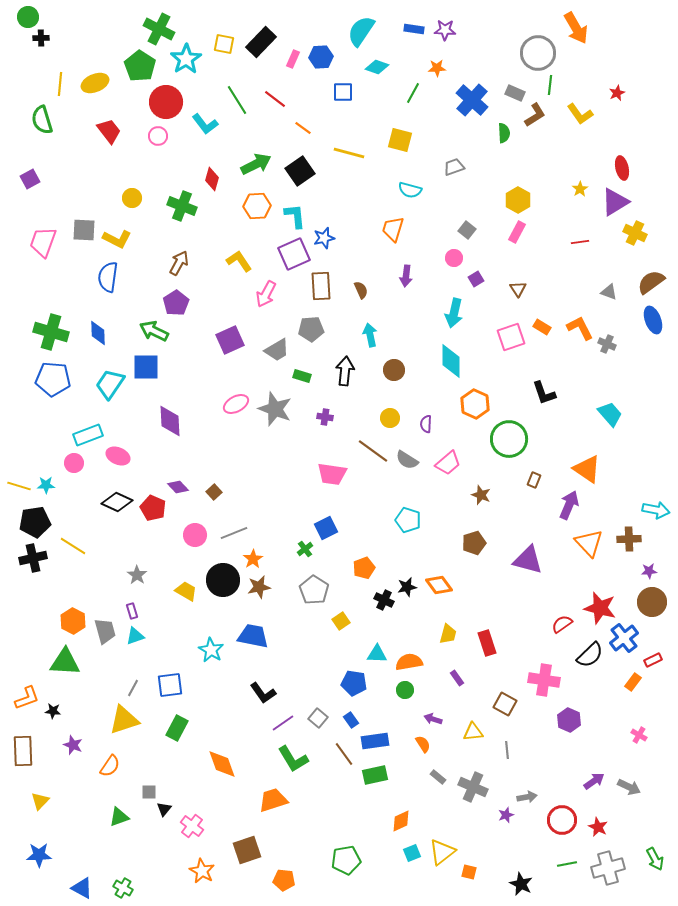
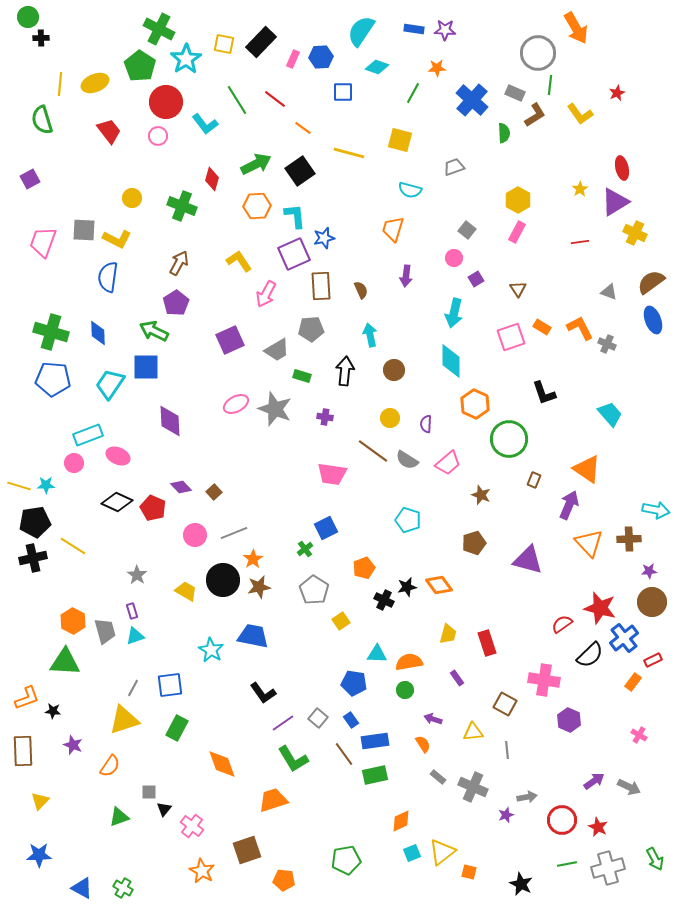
purple diamond at (178, 487): moved 3 px right
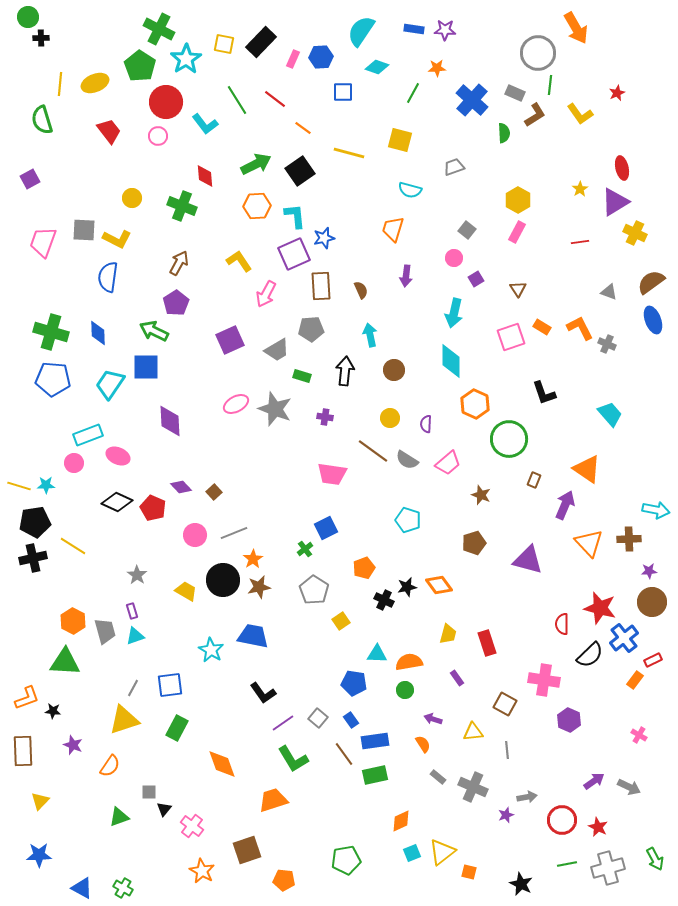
red diamond at (212, 179): moved 7 px left, 3 px up; rotated 20 degrees counterclockwise
purple arrow at (569, 505): moved 4 px left
red semicircle at (562, 624): rotated 55 degrees counterclockwise
orange rectangle at (633, 682): moved 2 px right, 2 px up
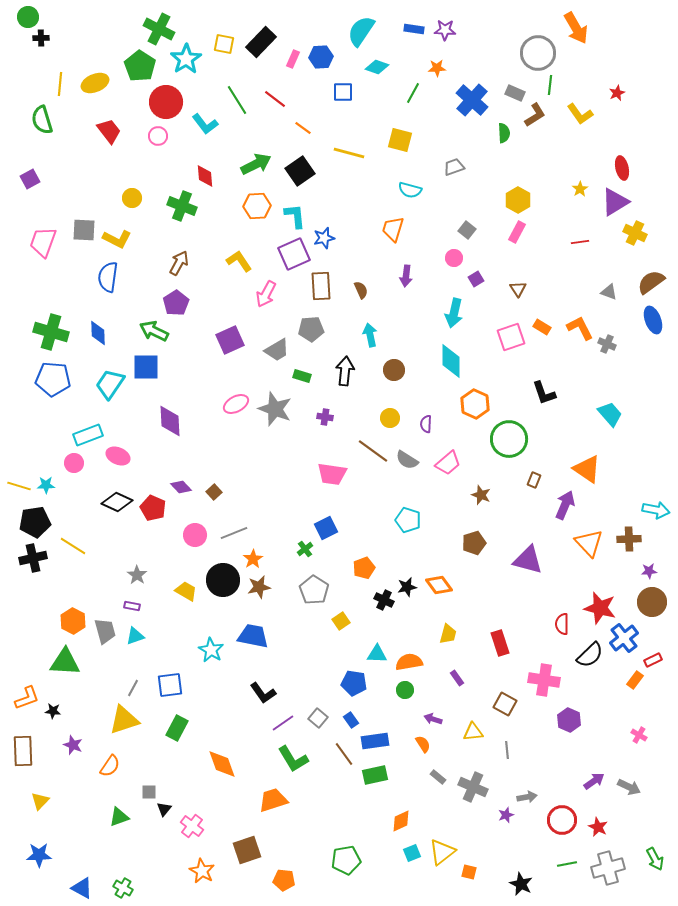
purple rectangle at (132, 611): moved 5 px up; rotated 63 degrees counterclockwise
red rectangle at (487, 643): moved 13 px right
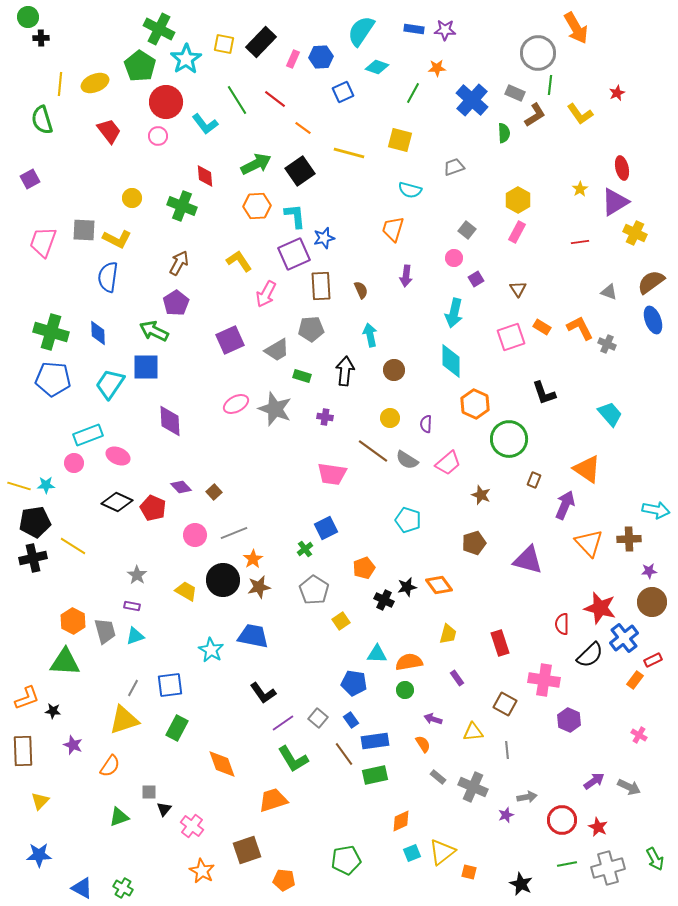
blue square at (343, 92): rotated 25 degrees counterclockwise
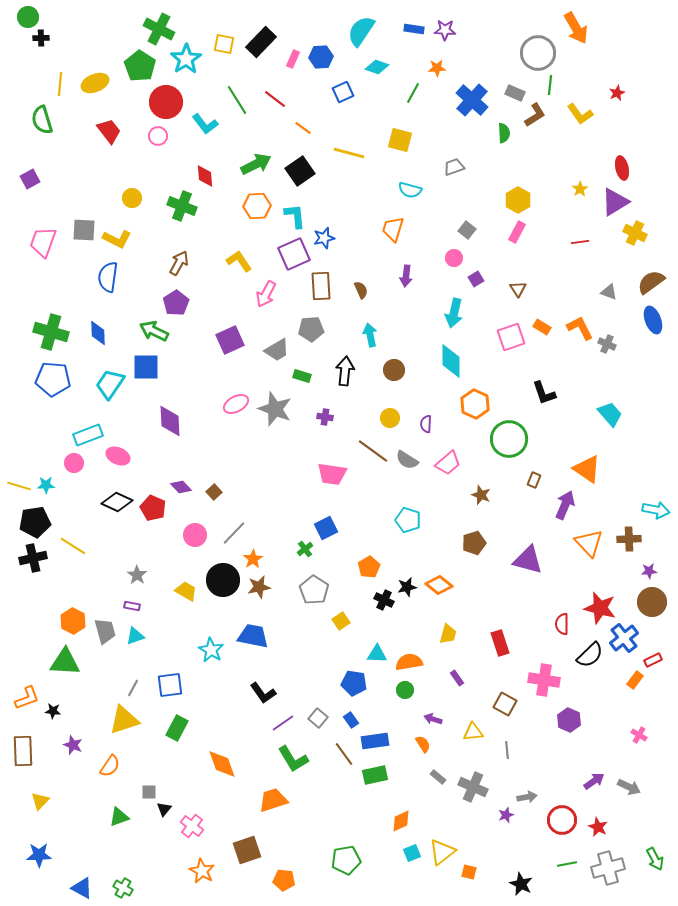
gray line at (234, 533): rotated 24 degrees counterclockwise
orange pentagon at (364, 568): moved 5 px right, 1 px up; rotated 10 degrees counterclockwise
orange diamond at (439, 585): rotated 16 degrees counterclockwise
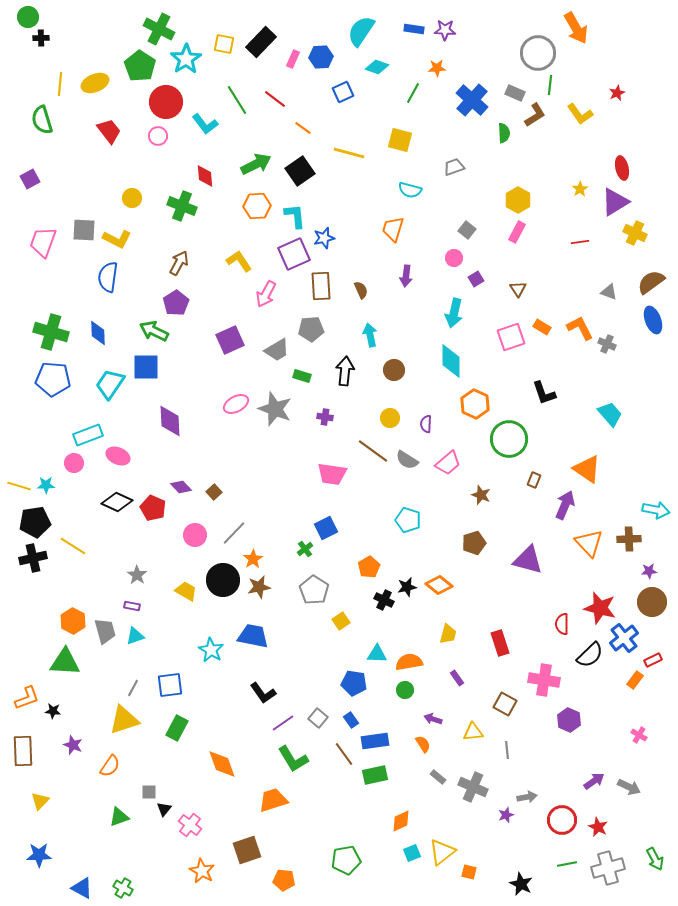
pink cross at (192, 826): moved 2 px left, 1 px up
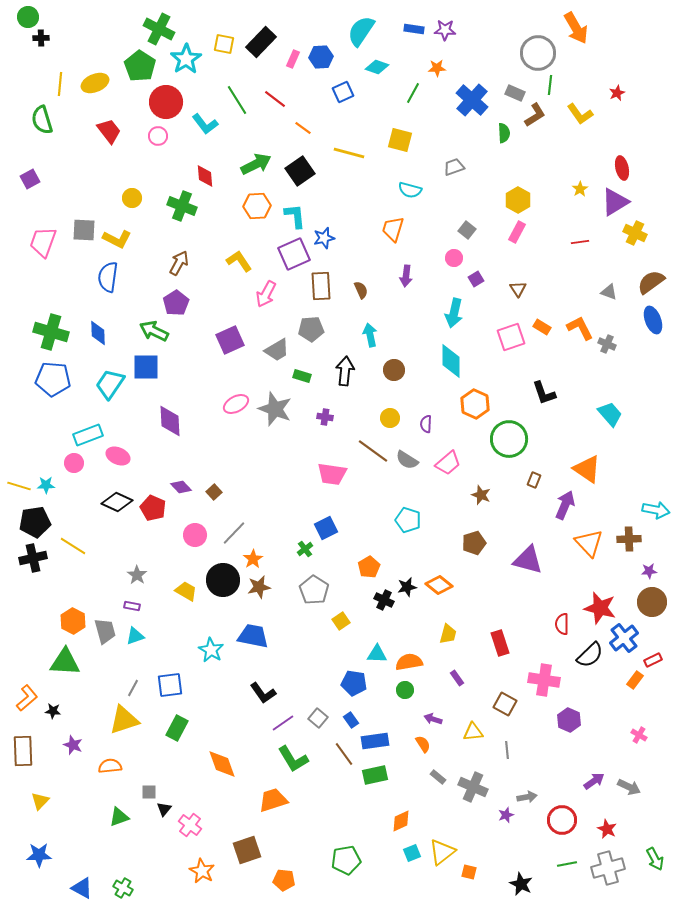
orange L-shape at (27, 698): rotated 20 degrees counterclockwise
orange semicircle at (110, 766): rotated 130 degrees counterclockwise
red star at (598, 827): moved 9 px right, 2 px down
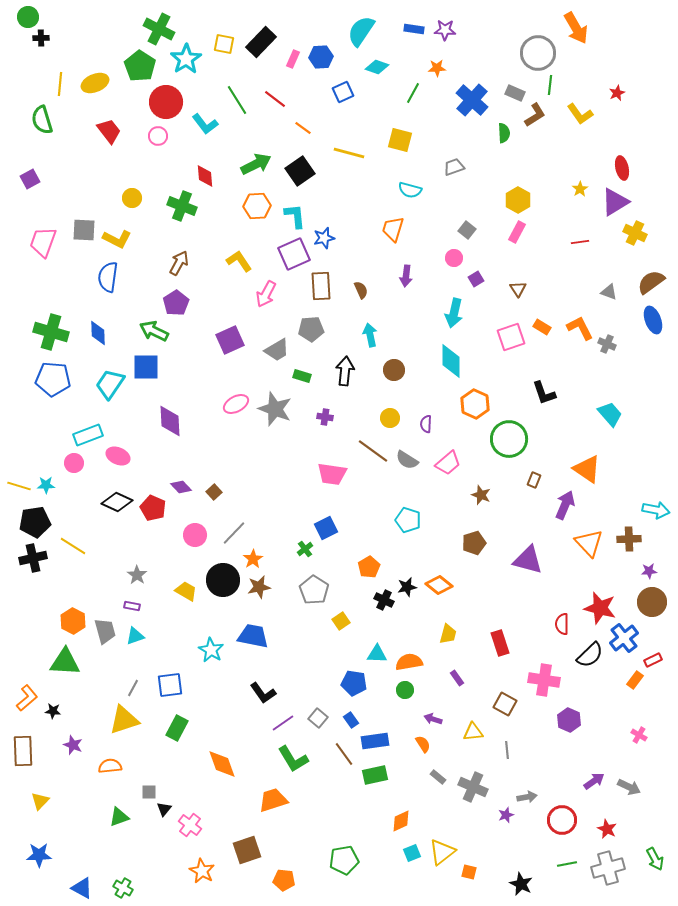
green pentagon at (346, 860): moved 2 px left
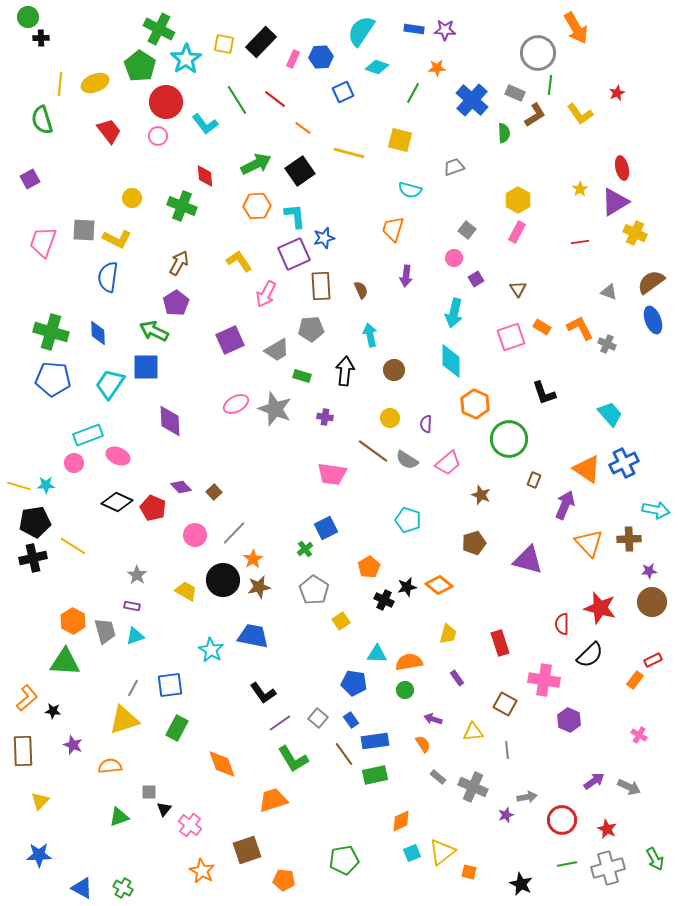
blue cross at (624, 638): moved 175 px up; rotated 12 degrees clockwise
purple line at (283, 723): moved 3 px left
